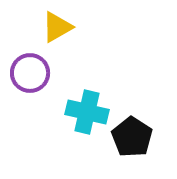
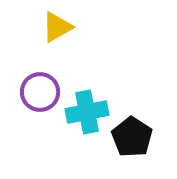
purple circle: moved 10 px right, 19 px down
cyan cross: rotated 24 degrees counterclockwise
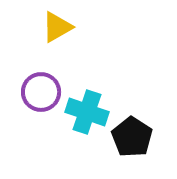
purple circle: moved 1 px right
cyan cross: rotated 30 degrees clockwise
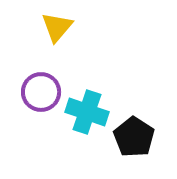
yellow triangle: rotated 20 degrees counterclockwise
black pentagon: moved 2 px right
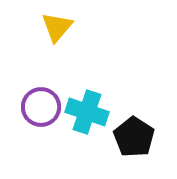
purple circle: moved 15 px down
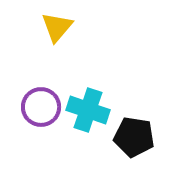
cyan cross: moved 1 px right, 2 px up
black pentagon: rotated 24 degrees counterclockwise
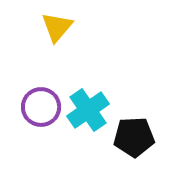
cyan cross: rotated 36 degrees clockwise
black pentagon: rotated 12 degrees counterclockwise
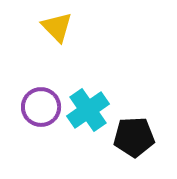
yellow triangle: rotated 24 degrees counterclockwise
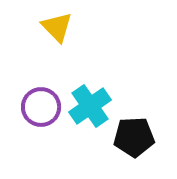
cyan cross: moved 2 px right, 4 px up
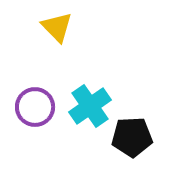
purple circle: moved 6 px left
black pentagon: moved 2 px left
